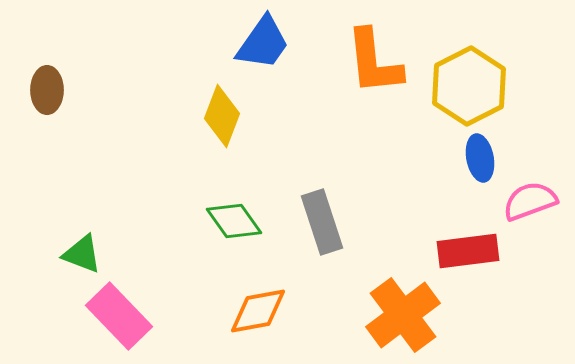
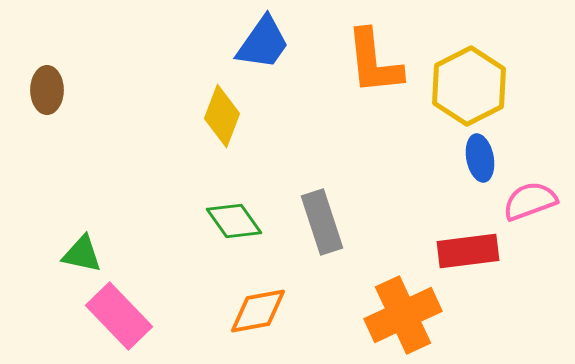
green triangle: rotated 9 degrees counterclockwise
orange cross: rotated 12 degrees clockwise
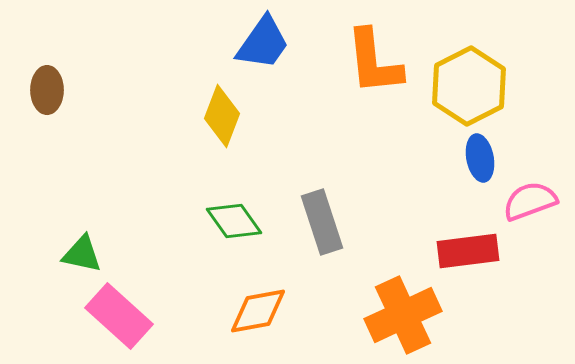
pink rectangle: rotated 4 degrees counterclockwise
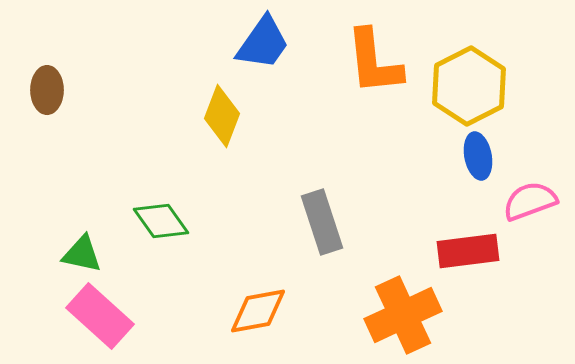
blue ellipse: moved 2 px left, 2 px up
green diamond: moved 73 px left
pink rectangle: moved 19 px left
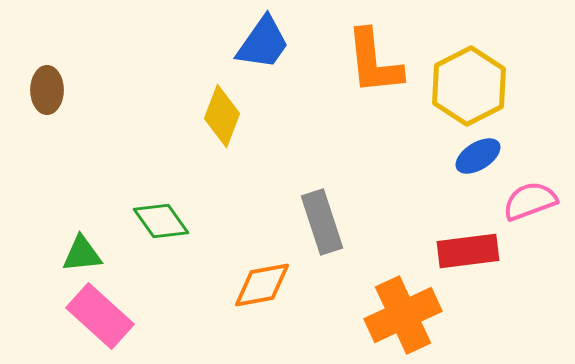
blue ellipse: rotated 69 degrees clockwise
green triangle: rotated 18 degrees counterclockwise
orange diamond: moved 4 px right, 26 px up
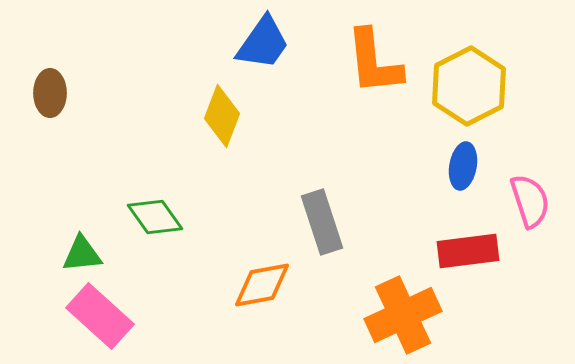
brown ellipse: moved 3 px right, 3 px down
blue ellipse: moved 15 px left, 10 px down; rotated 48 degrees counterclockwise
pink semicircle: rotated 92 degrees clockwise
green diamond: moved 6 px left, 4 px up
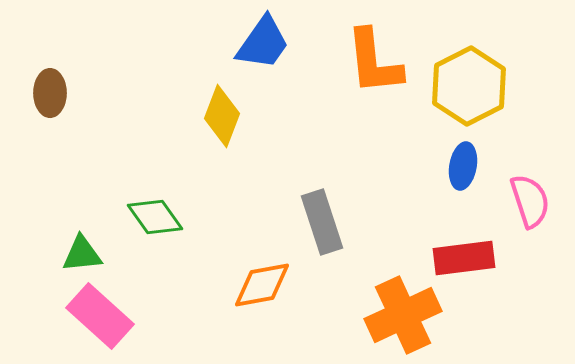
red rectangle: moved 4 px left, 7 px down
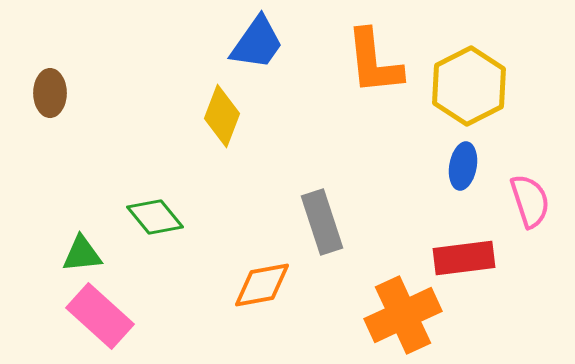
blue trapezoid: moved 6 px left
green diamond: rotated 4 degrees counterclockwise
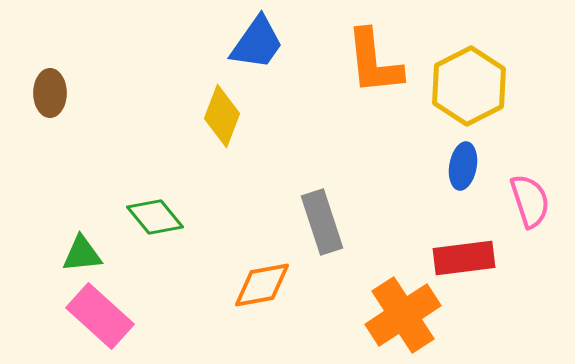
orange cross: rotated 8 degrees counterclockwise
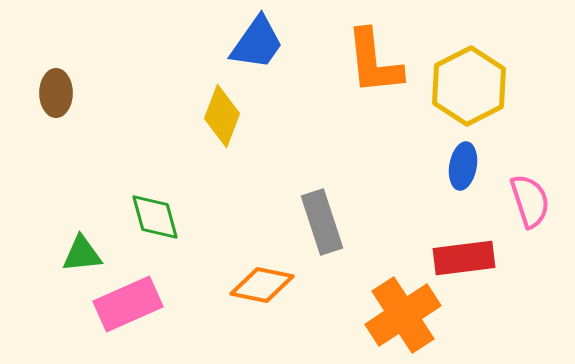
brown ellipse: moved 6 px right
green diamond: rotated 24 degrees clockwise
orange diamond: rotated 22 degrees clockwise
pink rectangle: moved 28 px right, 12 px up; rotated 66 degrees counterclockwise
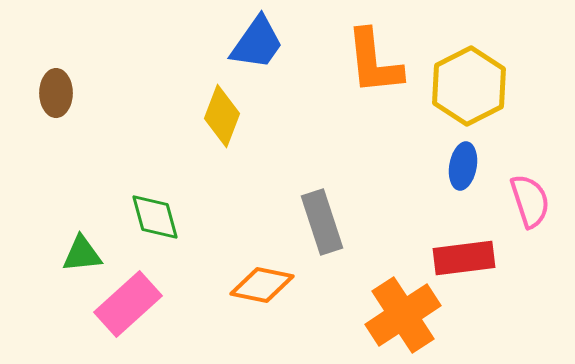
pink rectangle: rotated 18 degrees counterclockwise
